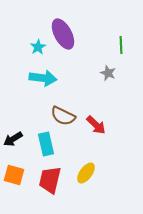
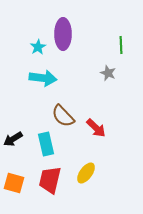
purple ellipse: rotated 28 degrees clockwise
brown semicircle: rotated 20 degrees clockwise
red arrow: moved 3 px down
orange square: moved 8 px down
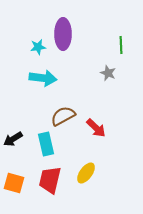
cyan star: rotated 21 degrees clockwise
brown semicircle: rotated 105 degrees clockwise
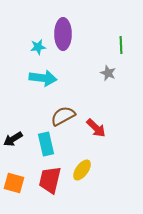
yellow ellipse: moved 4 px left, 3 px up
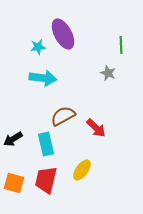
purple ellipse: rotated 28 degrees counterclockwise
red trapezoid: moved 4 px left
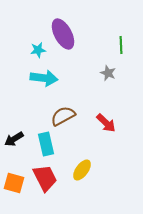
cyan star: moved 3 px down
cyan arrow: moved 1 px right
red arrow: moved 10 px right, 5 px up
black arrow: moved 1 px right
red trapezoid: moved 1 px left, 2 px up; rotated 140 degrees clockwise
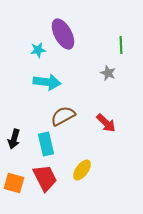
cyan arrow: moved 3 px right, 4 px down
black arrow: rotated 42 degrees counterclockwise
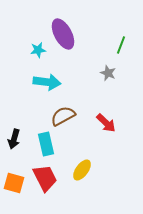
green line: rotated 24 degrees clockwise
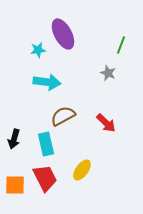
orange square: moved 1 px right, 2 px down; rotated 15 degrees counterclockwise
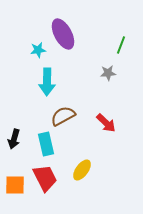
gray star: rotated 28 degrees counterclockwise
cyan arrow: rotated 84 degrees clockwise
